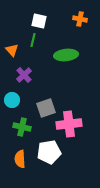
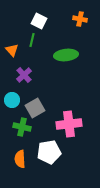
white square: rotated 14 degrees clockwise
green line: moved 1 px left
gray square: moved 11 px left; rotated 12 degrees counterclockwise
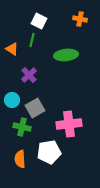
orange triangle: moved 1 px up; rotated 16 degrees counterclockwise
purple cross: moved 5 px right
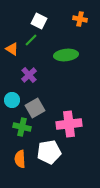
green line: moved 1 px left; rotated 32 degrees clockwise
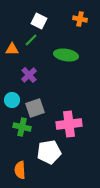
orange triangle: rotated 32 degrees counterclockwise
green ellipse: rotated 15 degrees clockwise
gray square: rotated 12 degrees clockwise
orange semicircle: moved 11 px down
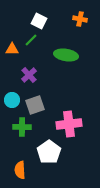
gray square: moved 3 px up
green cross: rotated 12 degrees counterclockwise
white pentagon: rotated 25 degrees counterclockwise
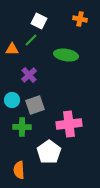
orange semicircle: moved 1 px left
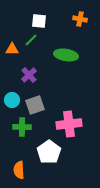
white square: rotated 21 degrees counterclockwise
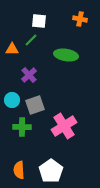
pink cross: moved 5 px left, 2 px down; rotated 25 degrees counterclockwise
white pentagon: moved 2 px right, 19 px down
